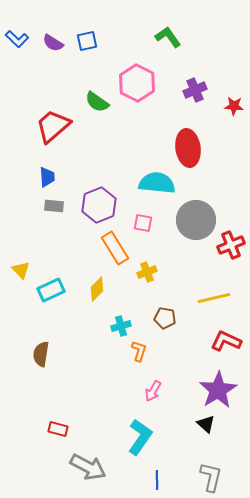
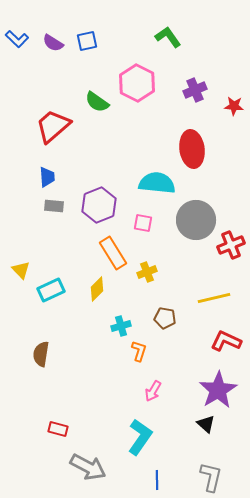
red ellipse: moved 4 px right, 1 px down
orange rectangle: moved 2 px left, 5 px down
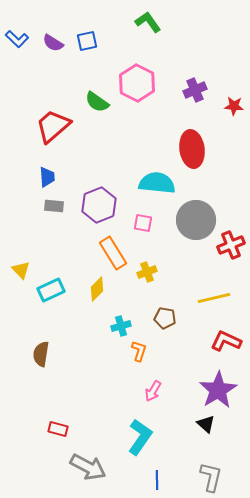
green L-shape: moved 20 px left, 15 px up
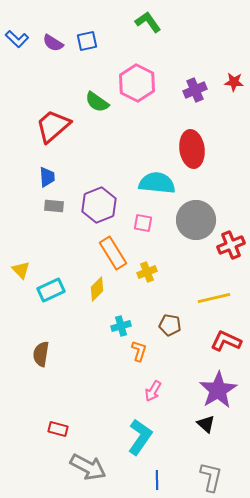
red star: moved 24 px up
brown pentagon: moved 5 px right, 7 px down
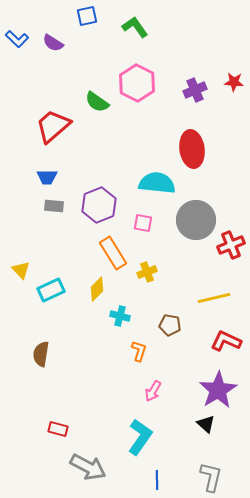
green L-shape: moved 13 px left, 5 px down
blue square: moved 25 px up
blue trapezoid: rotated 95 degrees clockwise
cyan cross: moved 1 px left, 10 px up; rotated 30 degrees clockwise
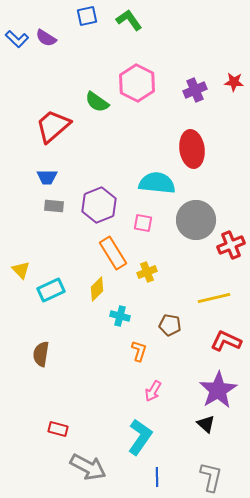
green L-shape: moved 6 px left, 7 px up
purple semicircle: moved 7 px left, 5 px up
blue line: moved 3 px up
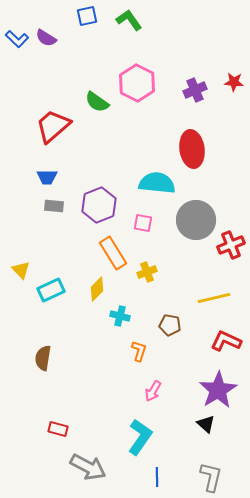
brown semicircle: moved 2 px right, 4 px down
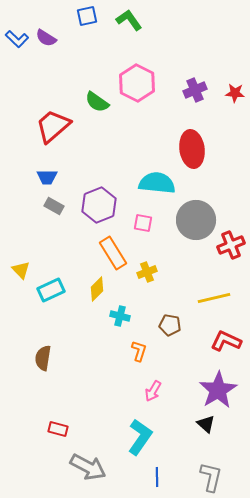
red star: moved 1 px right, 11 px down
gray rectangle: rotated 24 degrees clockwise
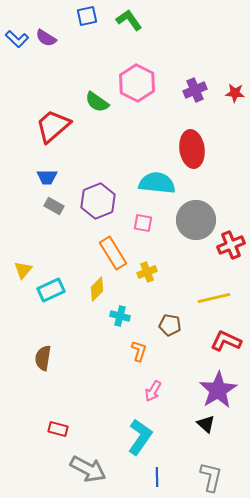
purple hexagon: moved 1 px left, 4 px up
yellow triangle: moved 2 px right; rotated 24 degrees clockwise
gray arrow: moved 2 px down
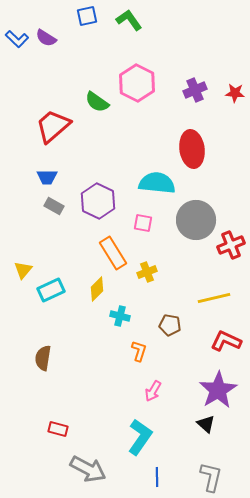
purple hexagon: rotated 12 degrees counterclockwise
